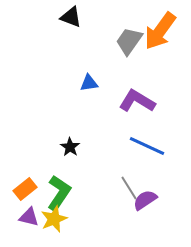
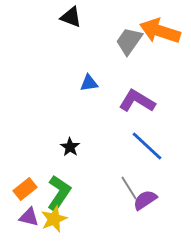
orange arrow: rotated 72 degrees clockwise
blue line: rotated 18 degrees clockwise
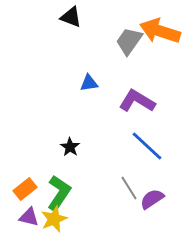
purple semicircle: moved 7 px right, 1 px up
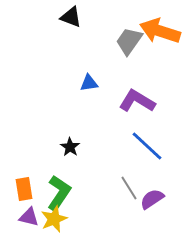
orange rectangle: moved 1 px left; rotated 60 degrees counterclockwise
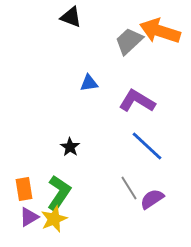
gray trapezoid: rotated 12 degrees clockwise
purple triangle: rotated 45 degrees counterclockwise
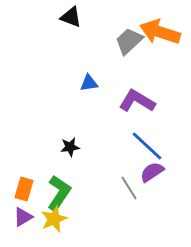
orange arrow: moved 1 px down
black star: rotated 30 degrees clockwise
orange rectangle: rotated 25 degrees clockwise
purple semicircle: moved 27 px up
purple triangle: moved 6 px left
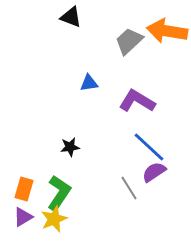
orange arrow: moved 7 px right, 1 px up; rotated 9 degrees counterclockwise
blue line: moved 2 px right, 1 px down
purple semicircle: moved 2 px right
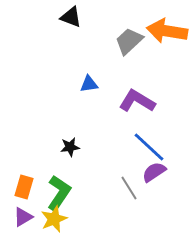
blue triangle: moved 1 px down
orange rectangle: moved 2 px up
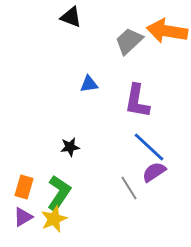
purple L-shape: rotated 111 degrees counterclockwise
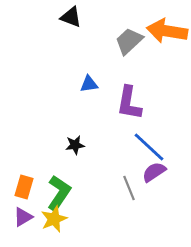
purple L-shape: moved 8 px left, 2 px down
black star: moved 5 px right, 2 px up
gray line: rotated 10 degrees clockwise
